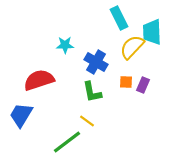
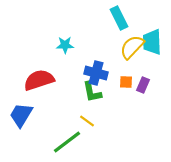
cyan trapezoid: moved 10 px down
blue cross: moved 11 px down; rotated 15 degrees counterclockwise
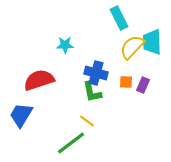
green line: moved 4 px right, 1 px down
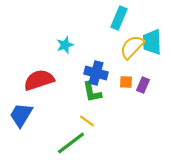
cyan rectangle: rotated 50 degrees clockwise
cyan star: rotated 18 degrees counterclockwise
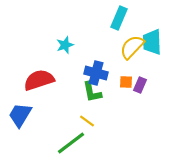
purple rectangle: moved 3 px left
blue trapezoid: moved 1 px left
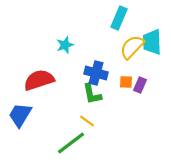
green L-shape: moved 2 px down
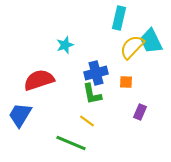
cyan rectangle: rotated 10 degrees counterclockwise
cyan trapezoid: moved 1 px left, 1 px up; rotated 24 degrees counterclockwise
blue cross: rotated 30 degrees counterclockwise
purple rectangle: moved 27 px down
green line: rotated 60 degrees clockwise
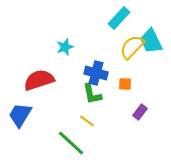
cyan rectangle: rotated 30 degrees clockwise
cyan star: moved 2 px down
blue cross: rotated 30 degrees clockwise
orange square: moved 1 px left, 2 px down
purple rectangle: rotated 14 degrees clockwise
green line: rotated 20 degrees clockwise
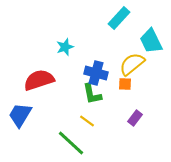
yellow semicircle: moved 17 px down; rotated 8 degrees clockwise
purple rectangle: moved 5 px left, 6 px down
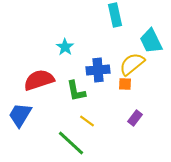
cyan rectangle: moved 4 px left, 3 px up; rotated 55 degrees counterclockwise
cyan star: rotated 18 degrees counterclockwise
blue cross: moved 2 px right, 3 px up; rotated 20 degrees counterclockwise
green L-shape: moved 16 px left, 3 px up
